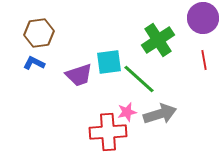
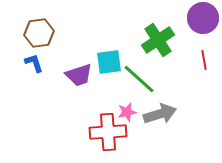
blue L-shape: rotated 45 degrees clockwise
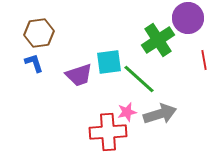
purple circle: moved 15 px left
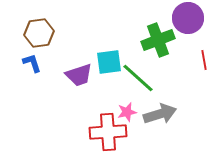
green cross: rotated 12 degrees clockwise
blue L-shape: moved 2 px left
green line: moved 1 px left, 1 px up
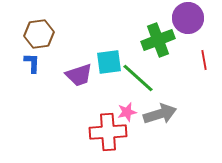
brown hexagon: moved 1 px down
blue L-shape: rotated 20 degrees clockwise
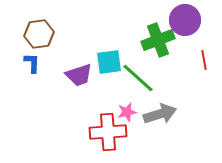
purple circle: moved 3 px left, 2 px down
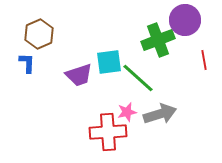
brown hexagon: rotated 16 degrees counterclockwise
blue L-shape: moved 5 px left
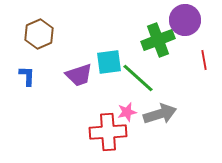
blue L-shape: moved 13 px down
